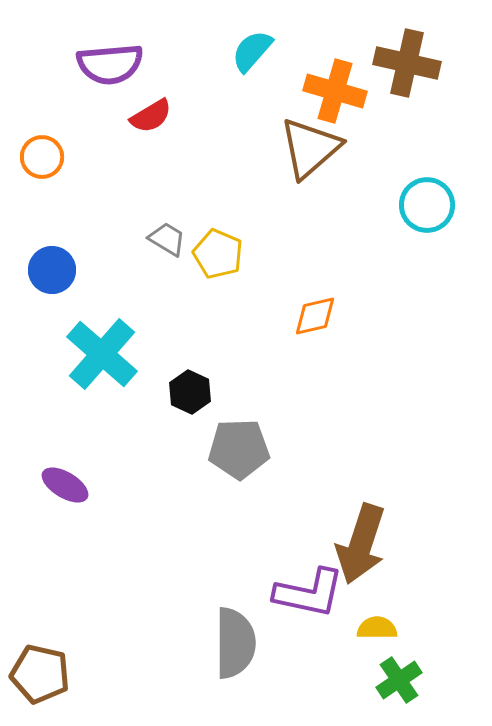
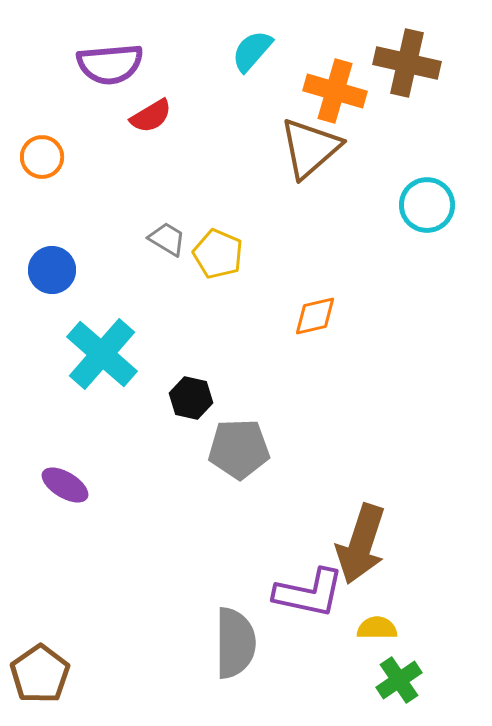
black hexagon: moved 1 px right, 6 px down; rotated 12 degrees counterclockwise
brown pentagon: rotated 24 degrees clockwise
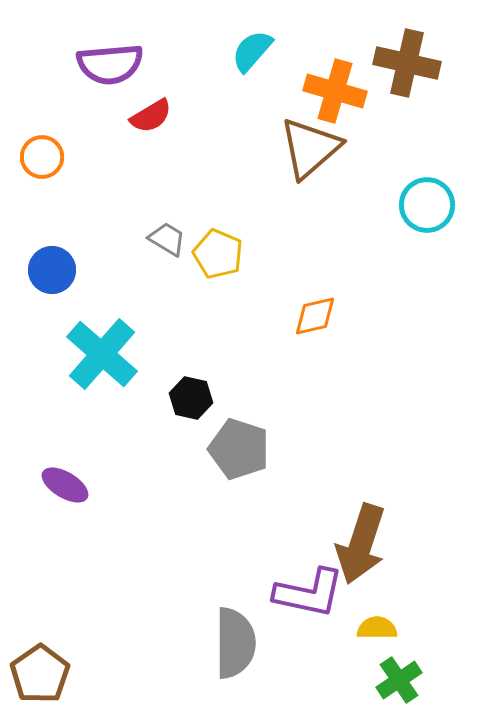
gray pentagon: rotated 20 degrees clockwise
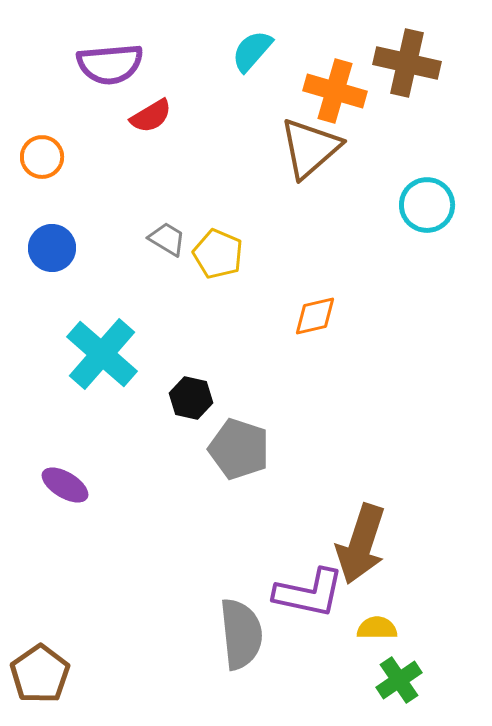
blue circle: moved 22 px up
gray semicircle: moved 6 px right, 9 px up; rotated 6 degrees counterclockwise
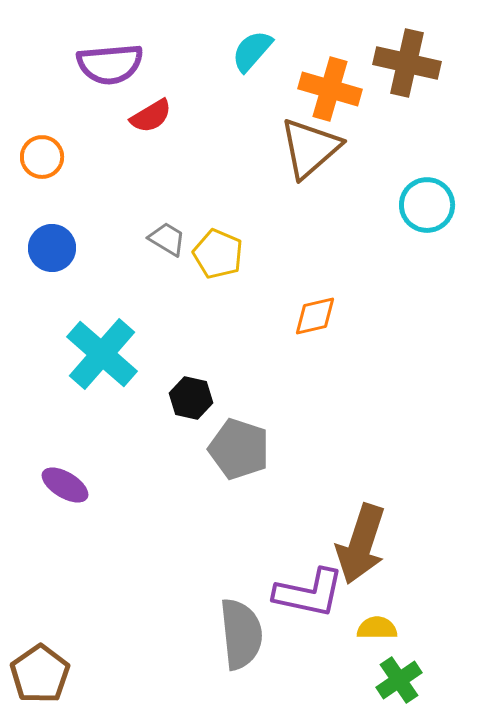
orange cross: moved 5 px left, 2 px up
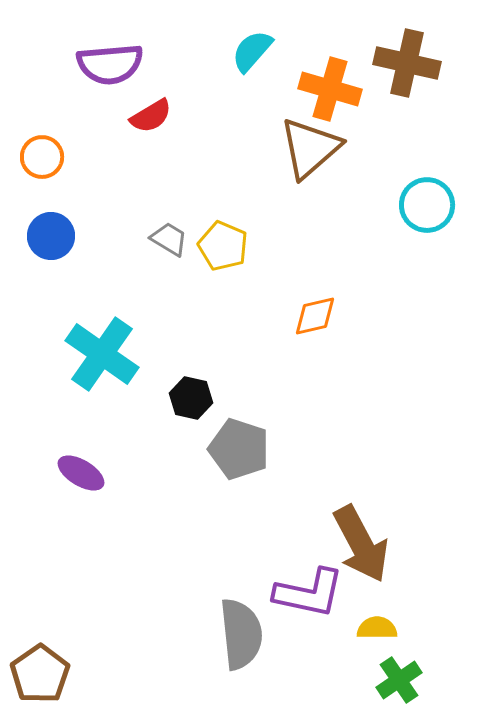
gray trapezoid: moved 2 px right
blue circle: moved 1 px left, 12 px up
yellow pentagon: moved 5 px right, 8 px up
cyan cross: rotated 6 degrees counterclockwise
purple ellipse: moved 16 px right, 12 px up
brown arrow: rotated 46 degrees counterclockwise
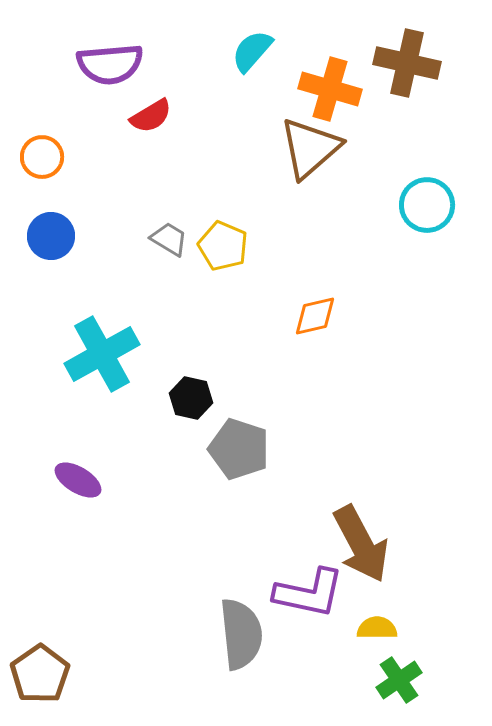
cyan cross: rotated 26 degrees clockwise
purple ellipse: moved 3 px left, 7 px down
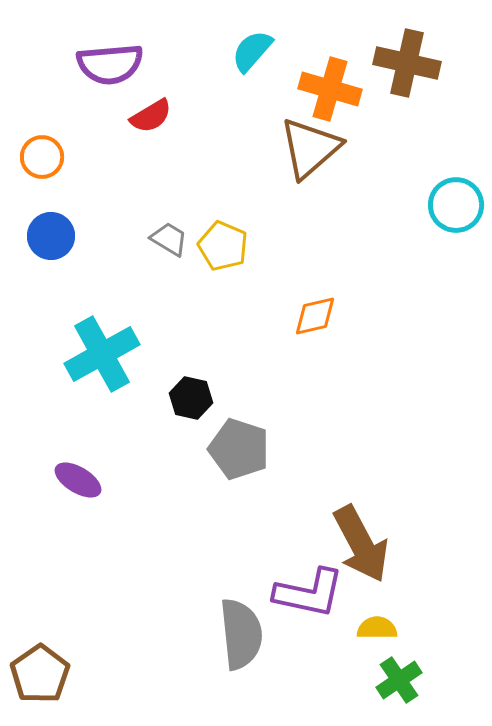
cyan circle: moved 29 px right
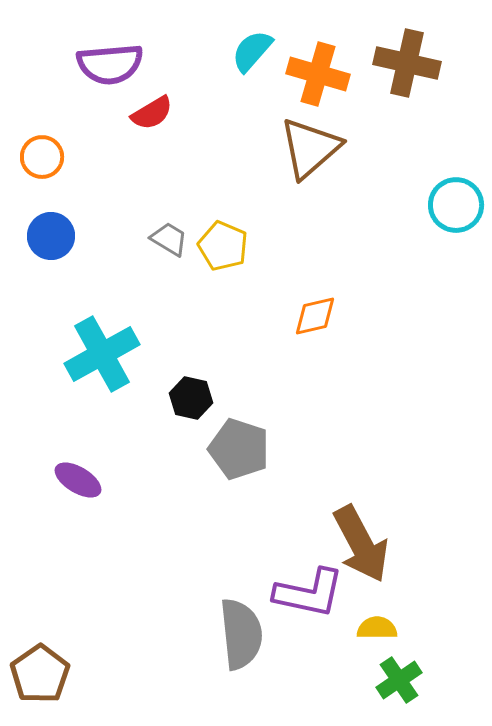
orange cross: moved 12 px left, 15 px up
red semicircle: moved 1 px right, 3 px up
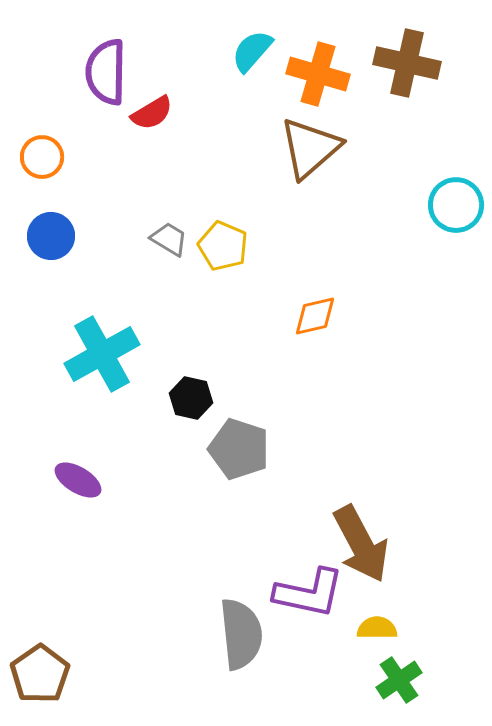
purple semicircle: moved 4 px left, 8 px down; rotated 96 degrees clockwise
